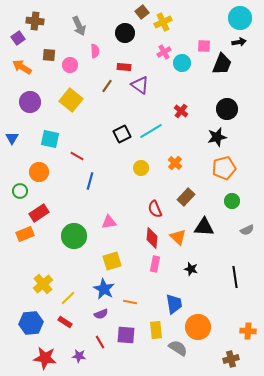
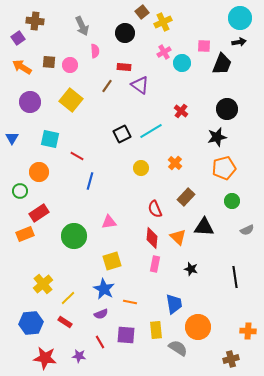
gray arrow at (79, 26): moved 3 px right
brown square at (49, 55): moved 7 px down
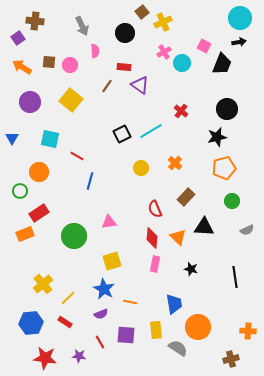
pink square at (204, 46): rotated 24 degrees clockwise
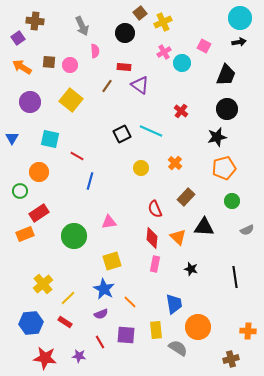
brown square at (142, 12): moved 2 px left, 1 px down
black trapezoid at (222, 64): moved 4 px right, 11 px down
cyan line at (151, 131): rotated 55 degrees clockwise
orange line at (130, 302): rotated 32 degrees clockwise
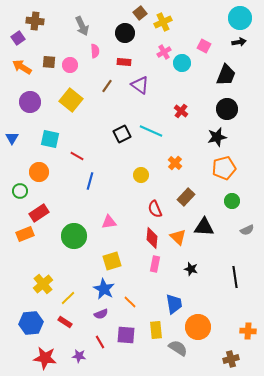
red rectangle at (124, 67): moved 5 px up
yellow circle at (141, 168): moved 7 px down
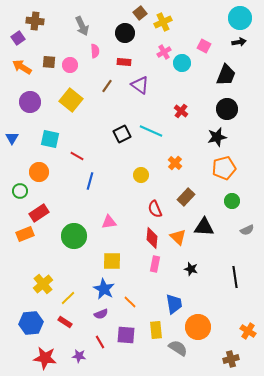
yellow square at (112, 261): rotated 18 degrees clockwise
orange cross at (248, 331): rotated 28 degrees clockwise
